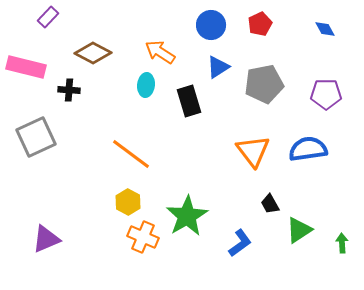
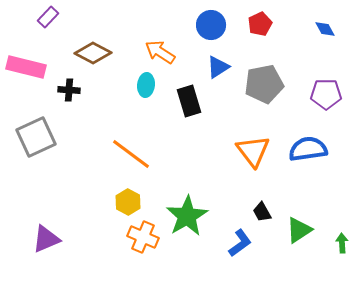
black trapezoid: moved 8 px left, 8 px down
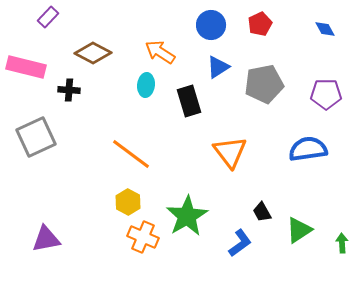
orange triangle: moved 23 px left, 1 px down
purple triangle: rotated 12 degrees clockwise
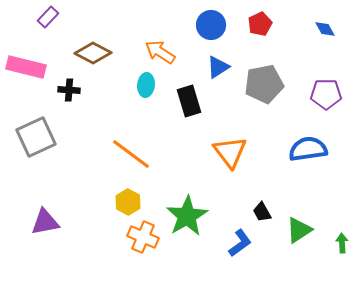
purple triangle: moved 1 px left, 17 px up
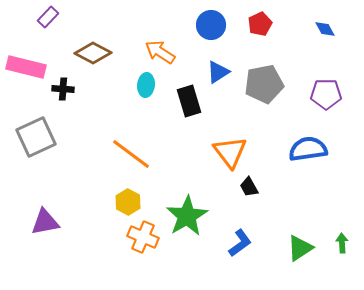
blue triangle: moved 5 px down
black cross: moved 6 px left, 1 px up
black trapezoid: moved 13 px left, 25 px up
green triangle: moved 1 px right, 18 px down
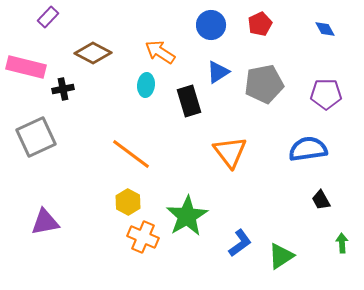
black cross: rotated 15 degrees counterclockwise
black trapezoid: moved 72 px right, 13 px down
green triangle: moved 19 px left, 8 px down
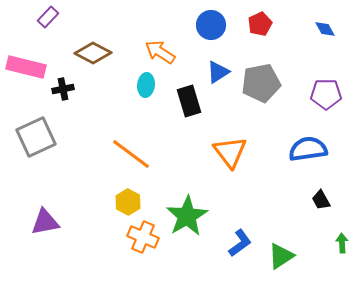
gray pentagon: moved 3 px left, 1 px up
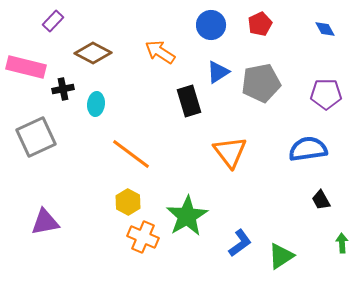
purple rectangle: moved 5 px right, 4 px down
cyan ellipse: moved 50 px left, 19 px down
